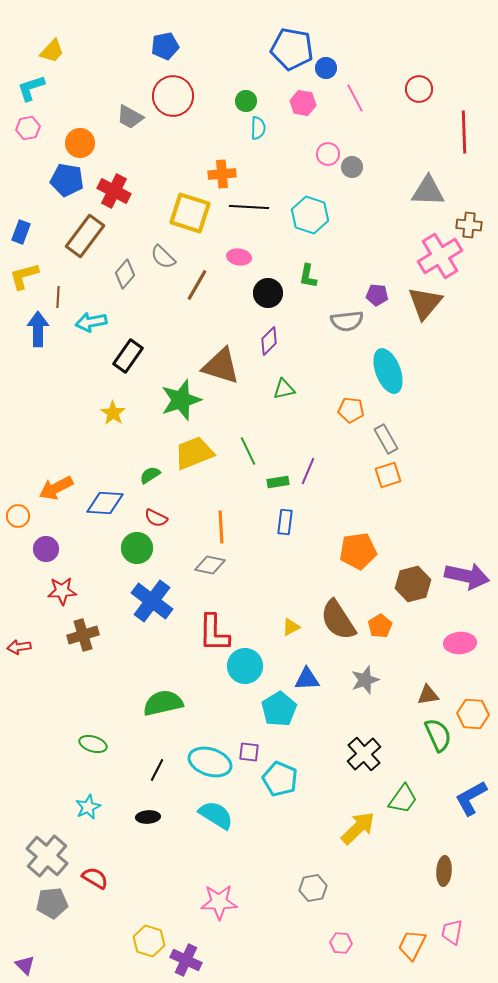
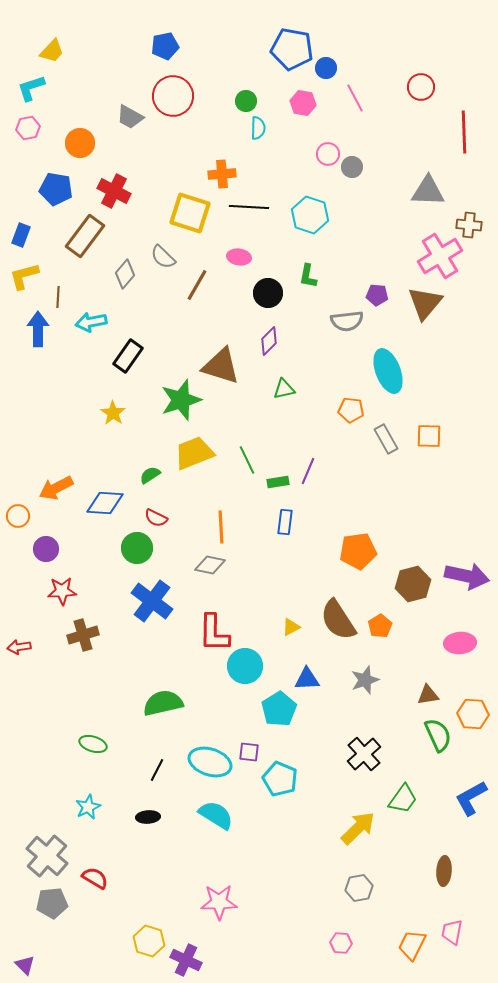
red circle at (419, 89): moved 2 px right, 2 px up
blue pentagon at (67, 180): moved 11 px left, 9 px down
blue rectangle at (21, 232): moved 3 px down
green line at (248, 451): moved 1 px left, 9 px down
orange square at (388, 475): moved 41 px right, 39 px up; rotated 20 degrees clockwise
gray hexagon at (313, 888): moved 46 px right
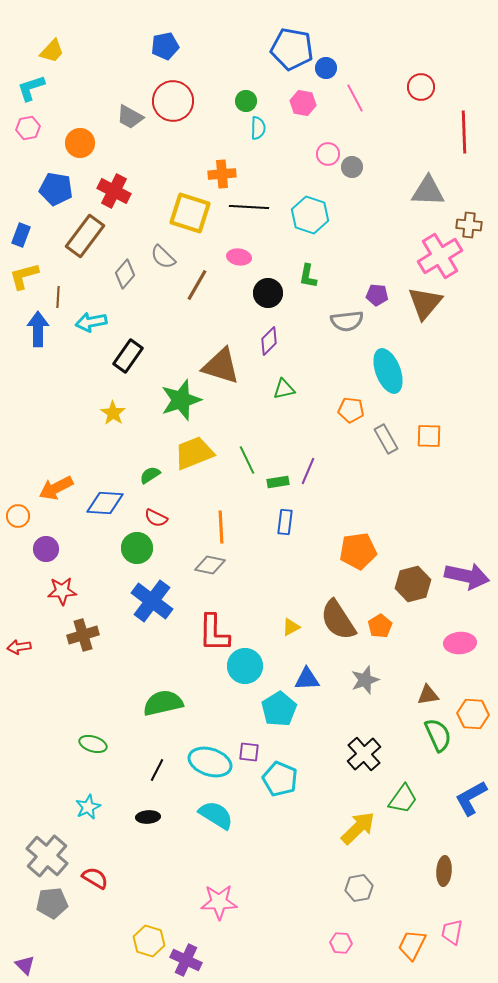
red circle at (173, 96): moved 5 px down
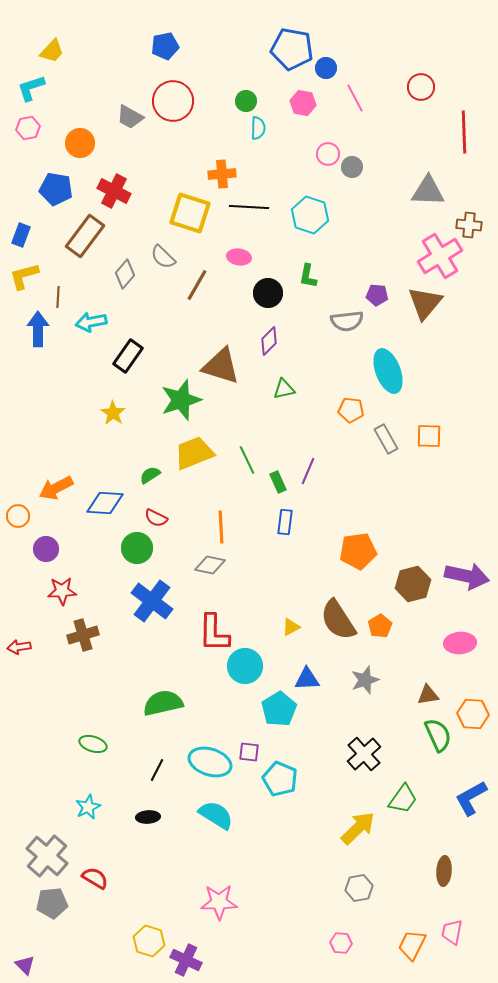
green rectangle at (278, 482): rotated 75 degrees clockwise
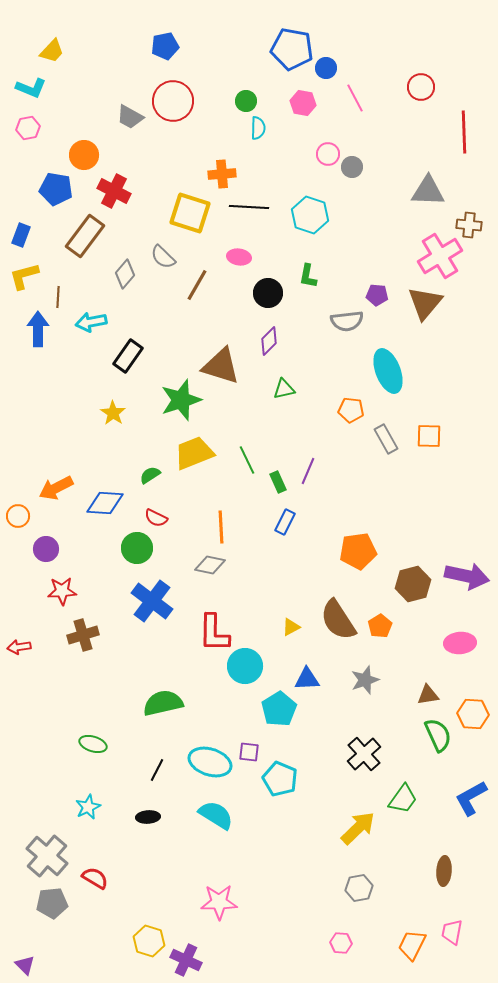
cyan L-shape at (31, 88): rotated 140 degrees counterclockwise
orange circle at (80, 143): moved 4 px right, 12 px down
blue rectangle at (285, 522): rotated 20 degrees clockwise
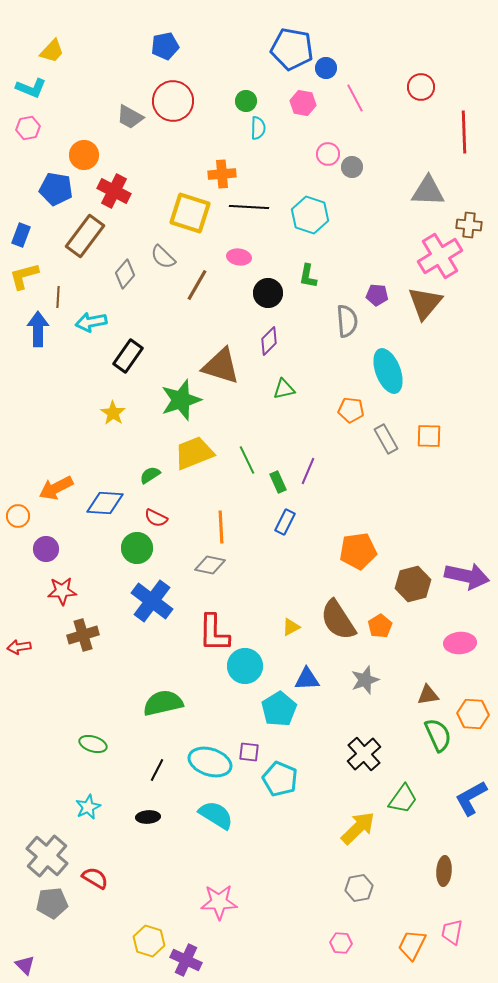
gray semicircle at (347, 321): rotated 88 degrees counterclockwise
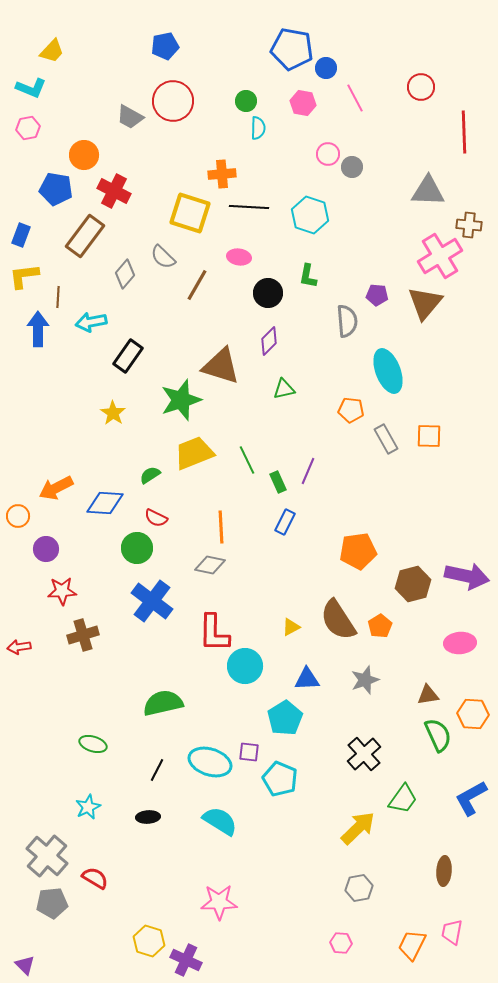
yellow L-shape at (24, 276): rotated 8 degrees clockwise
cyan pentagon at (279, 709): moved 6 px right, 9 px down
cyan semicircle at (216, 815): moved 4 px right, 6 px down
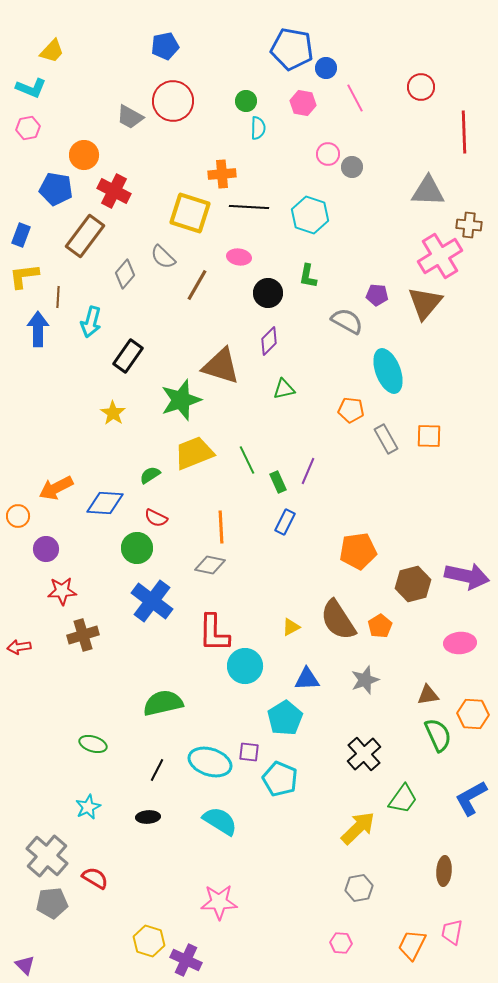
gray semicircle at (347, 321): rotated 56 degrees counterclockwise
cyan arrow at (91, 322): rotated 64 degrees counterclockwise
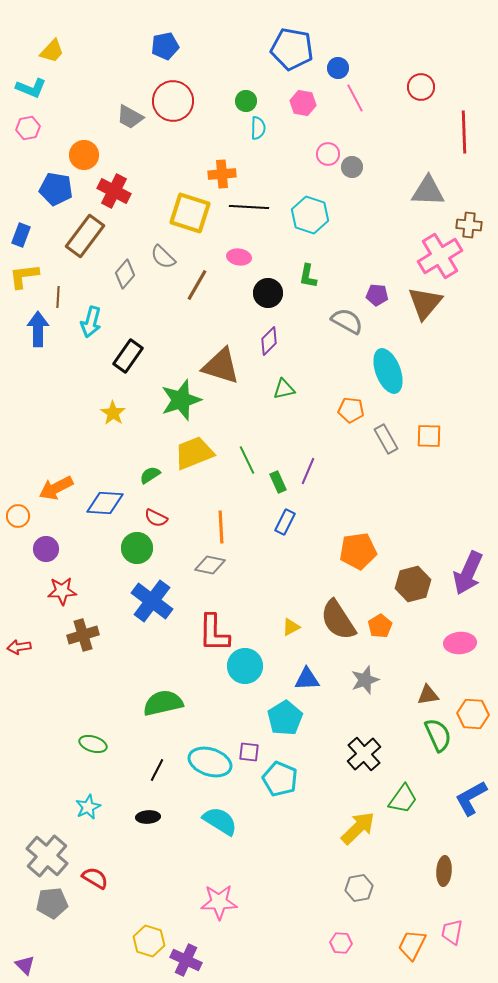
blue circle at (326, 68): moved 12 px right
purple arrow at (467, 576): moved 1 px right, 3 px up; rotated 102 degrees clockwise
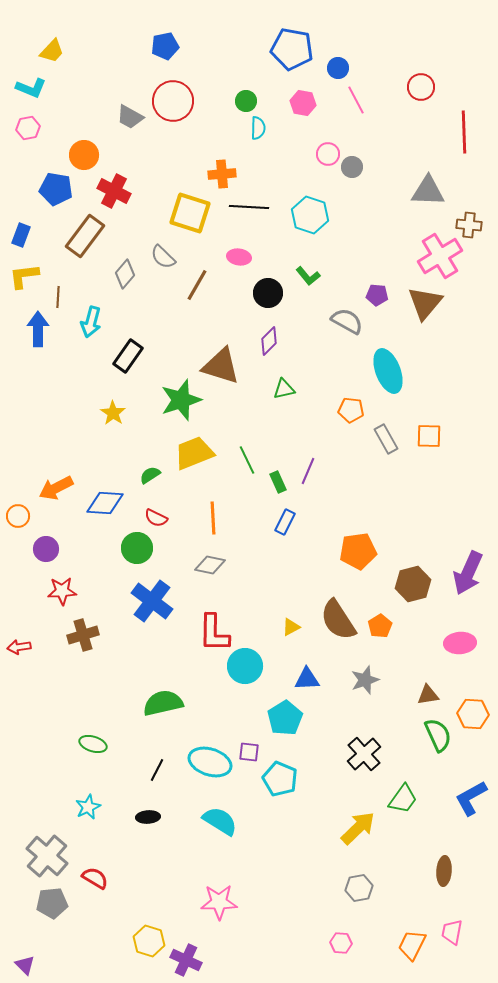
pink line at (355, 98): moved 1 px right, 2 px down
green L-shape at (308, 276): rotated 50 degrees counterclockwise
orange line at (221, 527): moved 8 px left, 9 px up
